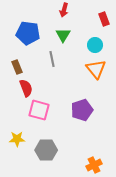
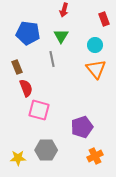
green triangle: moved 2 px left, 1 px down
purple pentagon: moved 17 px down
yellow star: moved 1 px right, 19 px down
orange cross: moved 1 px right, 9 px up
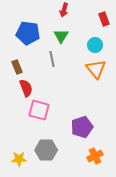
yellow star: moved 1 px right, 1 px down
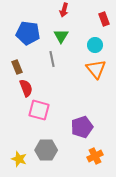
yellow star: rotated 21 degrees clockwise
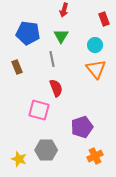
red semicircle: moved 30 px right
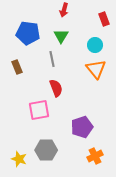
pink square: rotated 25 degrees counterclockwise
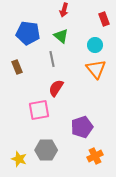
green triangle: rotated 21 degrees counterclockwise
red semicircle: rotated 126 degrees counterclockwise
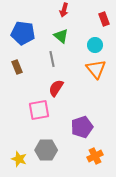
blue pentagon: moved 5 px left
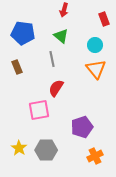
yellow star: moved 11 px up; rotated 14 degrees clockwise
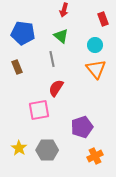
red rectangle: moved 1 px left
gray hexagon: moved 1 px right
